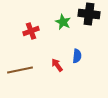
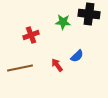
green star: rotated 21 degrees counterclockwise
red cross: moved 4 px down
blue semicircle: rotated 40 degrees clockwise
brown line: moved 2 px up
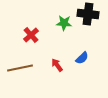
black cross: moved 1 px left
green star: moved 1 px right, 1 px down
red cross: rotated 21 degrees counterclockwise
blue semicircle: moved 5 px right, 2 px down
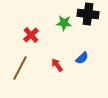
brown line: rotated 50 degrees counterclockwise
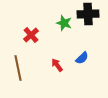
black cross: rotated 10 degrees counterclockwise
green star: rotated 14 degrees clockwise
brown line: moved 2 px left; rotated 40 degrees counterclockwise
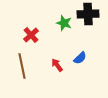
blue semicircle: moved 2 px left
brown line: moved 4 px right, 2 px up
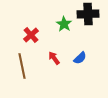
green star: moved 1 px down; rotated 14 degrees clockwise
red arrow: moved 3 px left, 7 px up
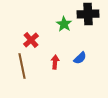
red cross: moved 5 px down
red arrow: moved 1 px right, 4 px down; rotated 40 degrees clockwise
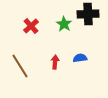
red cross: moved 14 px up
blue semicircle: rotated 144 degrees counterclockwise
brown line: moved 2 px left; rotated 20 degrees counterclockwise
